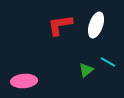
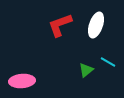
red L-shape: rotated 12 degrees counterclockwise
pink ellipse: moved 2 px left
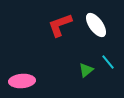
white ellipse: rotated 55 degrees counterclockwise
cyan line: rotated 21 degrees clockwise
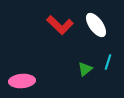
red L-shape: rotated 116 degrees counterclockwise
cyan line: rotated 56 degrees clockwise
green triangle: moved 1 px left, 1 px up
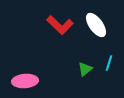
cyan line: moved 1 px right, 1 px down
pink ellipse: moved 3 px right
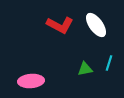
red L-shape: rotated 16 degrees counterclockwise
green triangle: rotated 28 degrees clockwise
pink ellipse: moved 6 px right
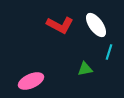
cyan line: moved 11 px up
pink ellipse: rotated 20 degrees counterclockwise
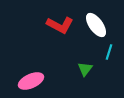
green triangle: rotated 42 degrees counterclockwise
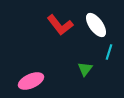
red L-shape: rotated 24 degrees clockwise
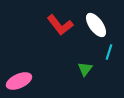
pink ellipse: moved 12 px left
